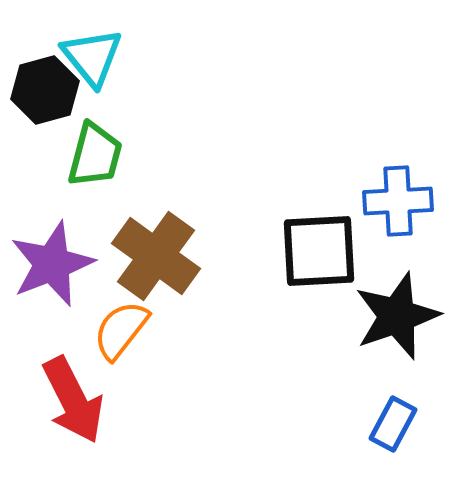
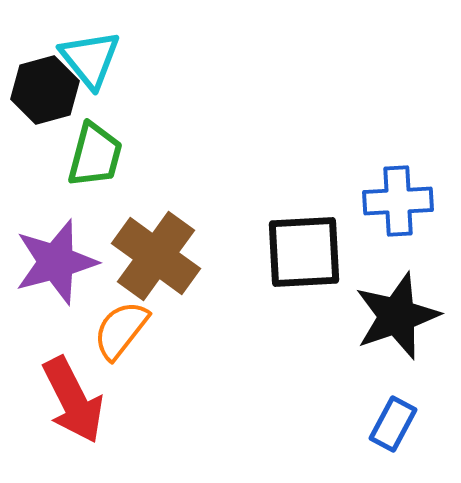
cyan triangle: moved 2 px left, 2 px down
black square: moved 15 px left, 1 px down
purple star: moved 4 px right, 2 px up; rotated 6 degrees clockwise
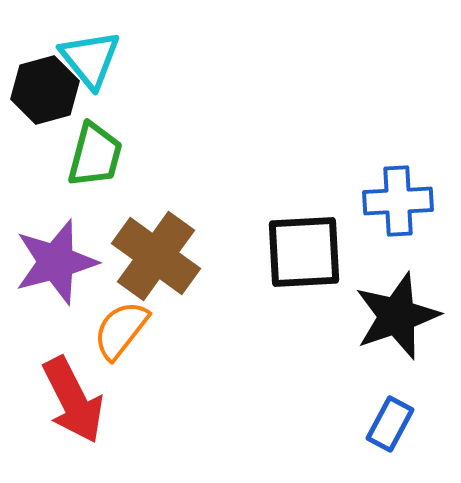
blue rectangle: moved 3 px left
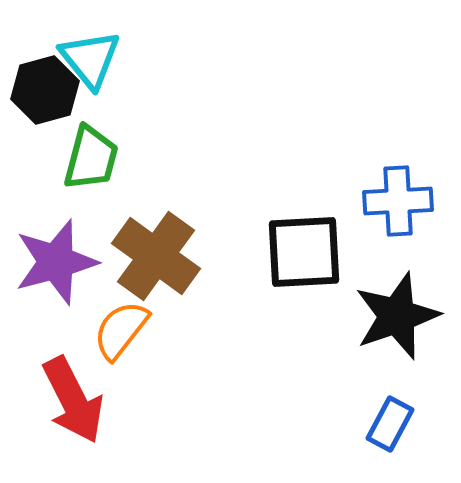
green trapezoid: moved 4 px left, 3 px down
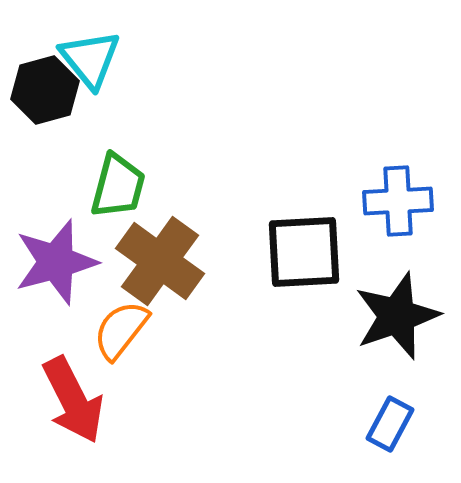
green trapezoid: moved 27 px right, 28 px down
brown cross: moved 4 px right, 5 px down
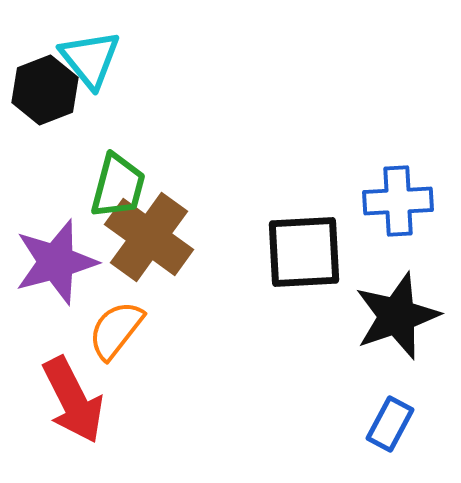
black hexagon: rotated 6 degrees counterclockwise
brown cross: moved 11 px left, 24 px up
orange semicircle: moved 5 px left
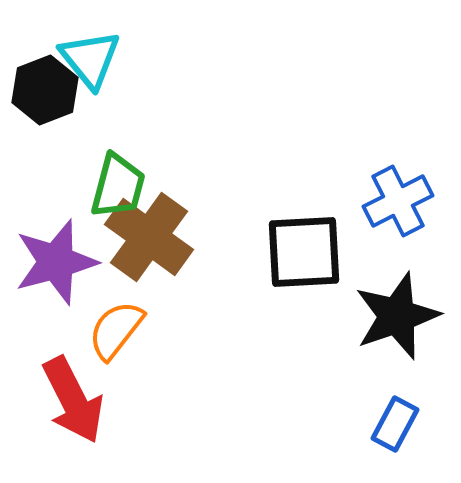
blue cross: rotated 24 degrees counterclockwise
blue rectangle: moved 5 px right
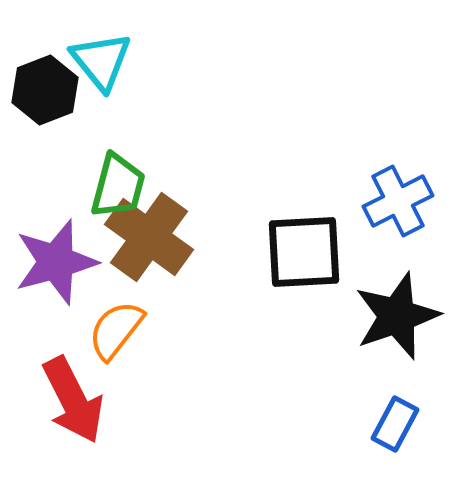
cyan triangle: moved 11 px right, 2 px down
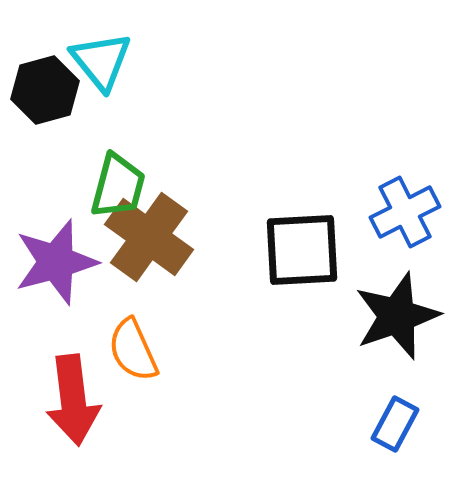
black hexagon: rotated 6 degrees clockwise
blue cross: moved 7 px right, 11 px down
black square: moved 2 px left, 2 px up
orange semicircle: moved 17 px right, 20 px down; rotated 62 degrees counterclockwise
red arrow: rotated 20 degrees clockwise
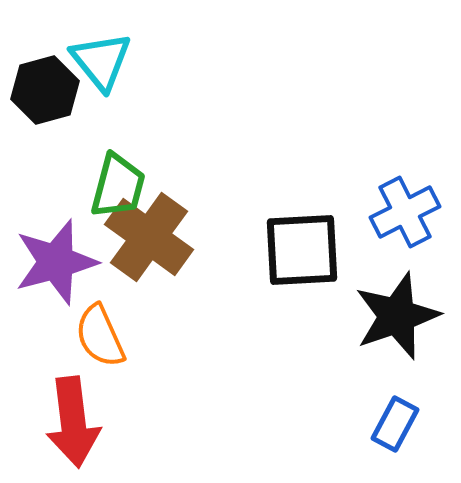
orange semicircle: moved 33 px left, 14 px up
red arrow: moved 22 px down
